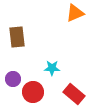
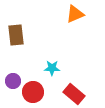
orange triangle: moved 1 px down
brown rectangle: moved 1 px left, 2 px up
purple circle: moved 2 px down
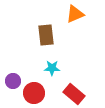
brown rectangle: moved 30 px right
red circle: moved 1 px right, 1 px down
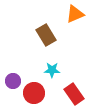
brown rectangle: rotated 25 degrees counterclockwise
cyan star: moved 2 px down
red rectangle: rotated 15 degrees clockwise
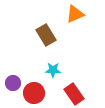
cyan star: moved 1 px right
purple circle: moved 2 px down
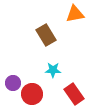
orange triangle: rotated 12 degrees clockwise
red circle: moved 2 px left, 1 px down
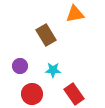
purple circle: moved 7 px right, 17 px up
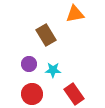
purple circle: moved 9 px right, 2 px up
